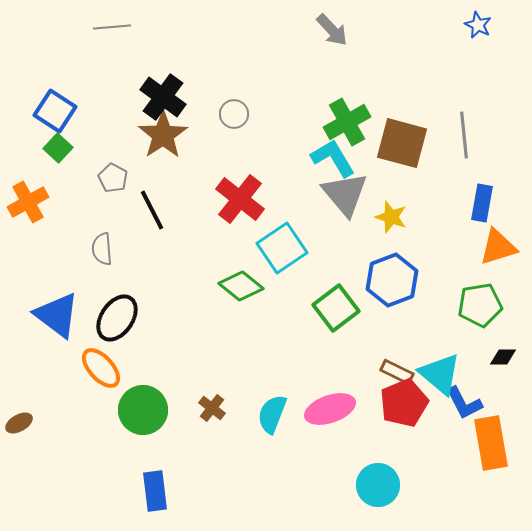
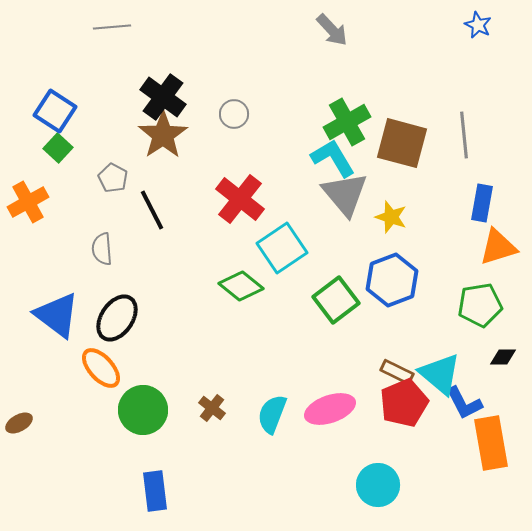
green square at (336, 308): moved 8 px up
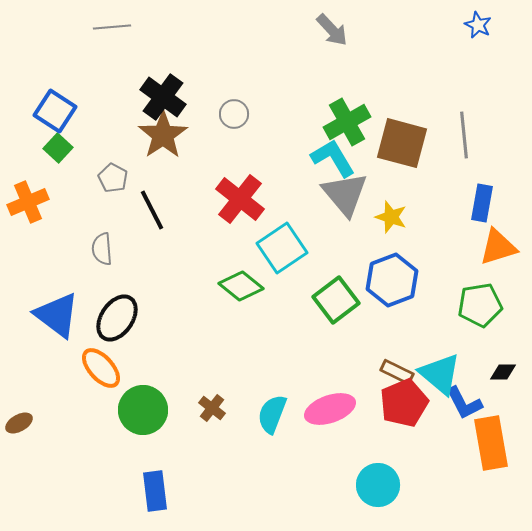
orange cross at (28, 202): rotated 6 degrees clockwise
black diamond at (503, 357): moved 15 px down
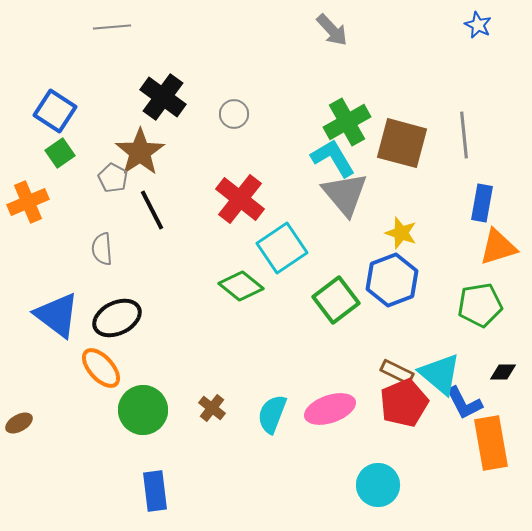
brown star at (163, 135): moved 23 px left, 17 px down
green square at (58, 148): moved 2 px right, 5 px down; rotated 12 degrees clockwise
yellow star at (391, 217): moved 10 px right, 16 px down
black ellipse at (117, 318): rotated 30 degrees clockwise
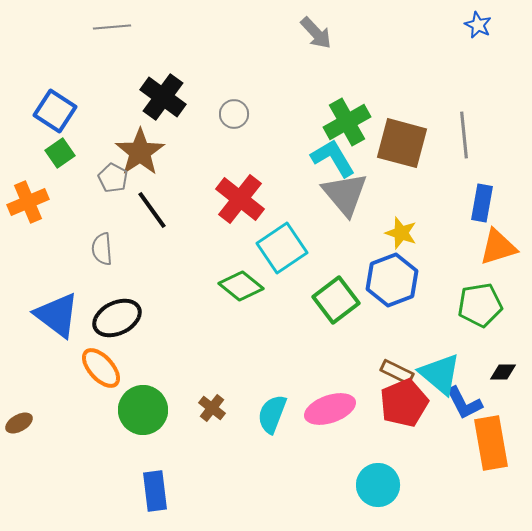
gray arrow at (332, 30): moved 16 px left, 3 px down
black line at (152, 210): rotated 9 degrees counterclockwise
